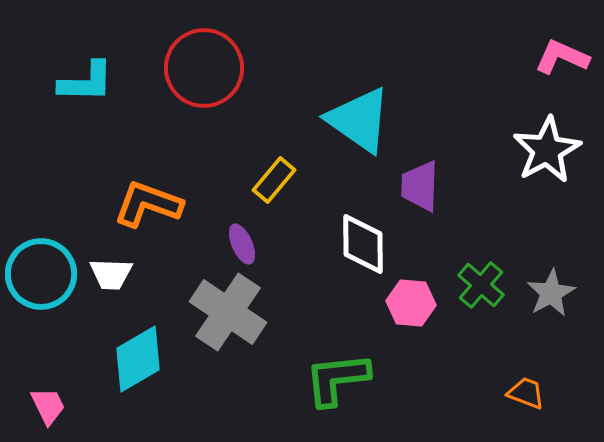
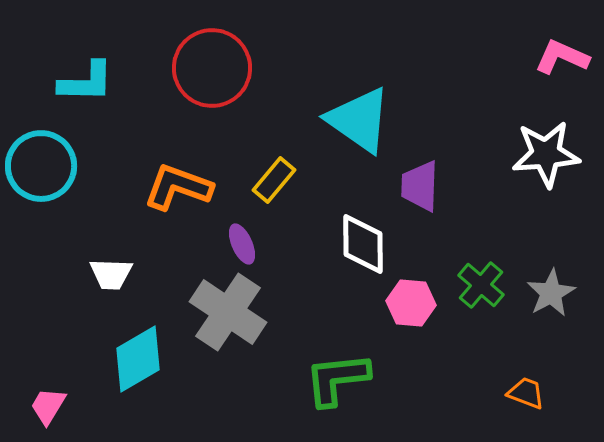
red circle: moved 8 px right
white star: moved 1 px left, 4 px down; rotated 24 degrees clockwise
orange L-shape: moved 30 px right, 17 px up
cyan circle: moved 108 px up
pink trapezoid: rotated 123 degrees counterclockwise
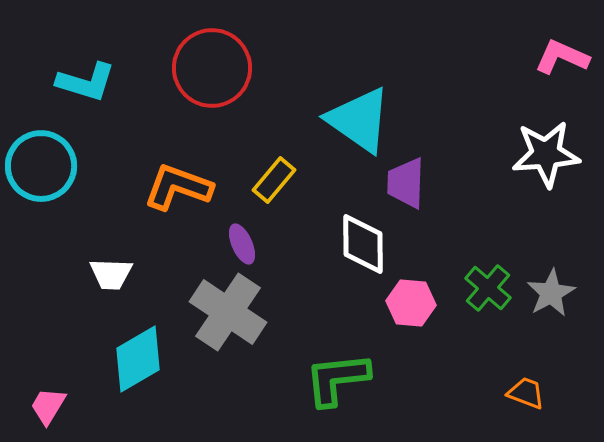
cyan L-shape: rotated 16 degrees clockwise
purple trapezoid: moved 14 px left, 3 px up
green cross: moved 7 px right, 3 px down
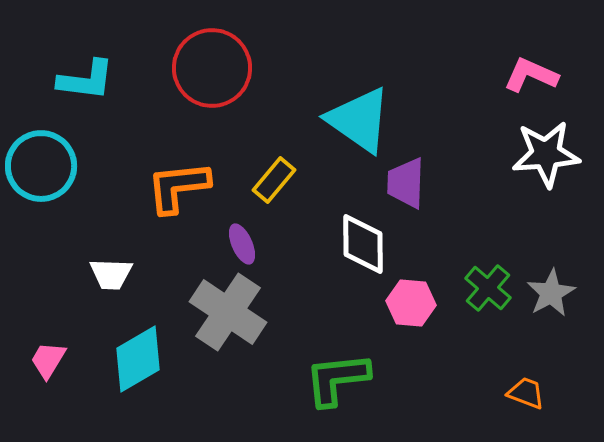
pink L-shape: moved 31 px left, 18 px down
cyan L-shape: moved 2 px up; rotated 10 degrees counterclockwise
orange L-shape: rotated 26 degrees counterclockwise
pink trapezoid: moved 46 px up
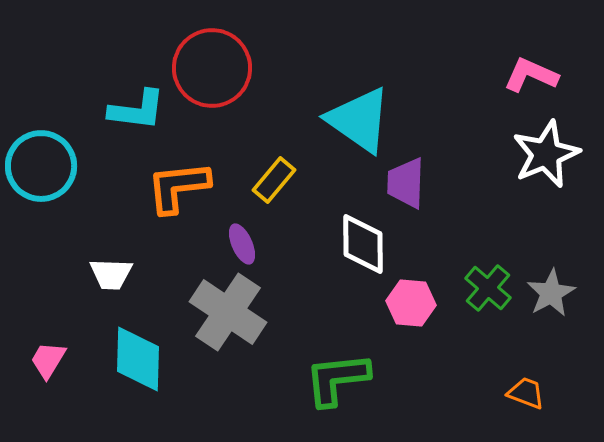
cyan L-shape: moved 51 px right, 30 px down
white star: rotated 18 degrees counterclockwise
cyan diamond: rotated 58 degrees counterclockwise
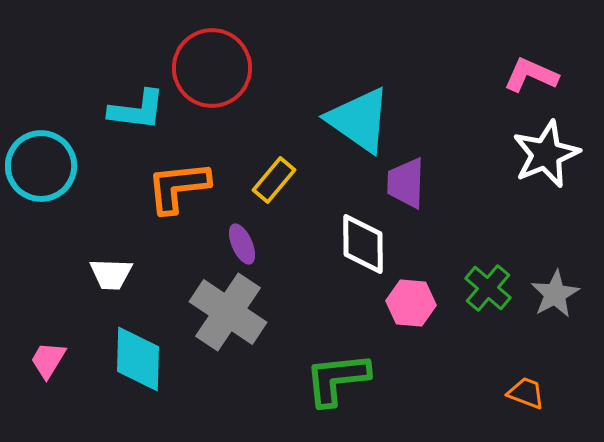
gray star: moved 4 px right, 1 px down
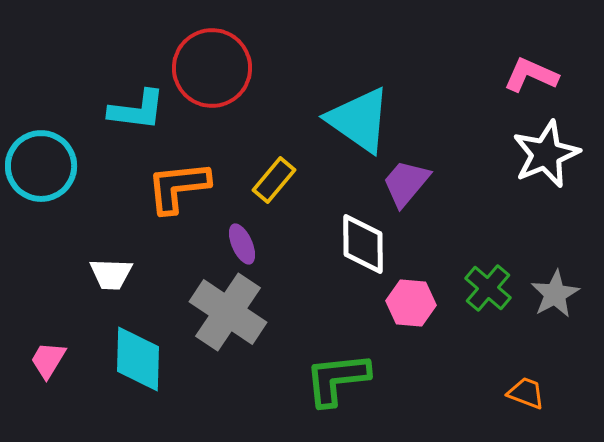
purple trapezoid: rotated 38 degrees clockwise
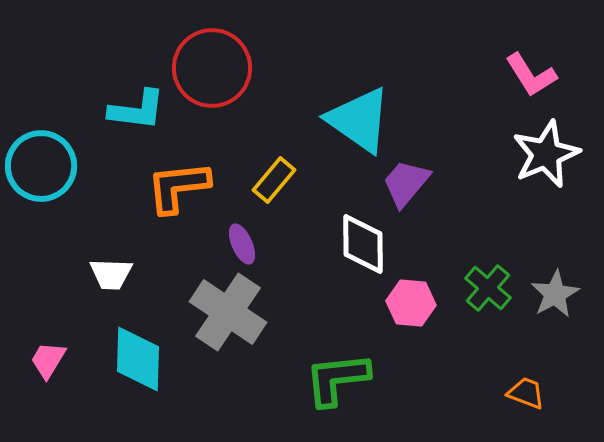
pink L-shape: rotated 146 degrees counterclockwise
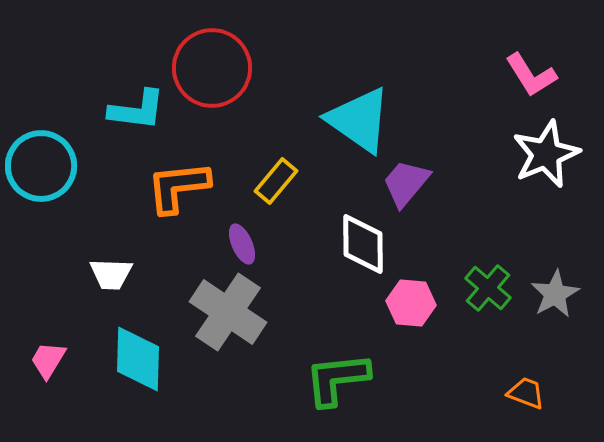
yellow rectangle: moved 2 px right, 1 px down
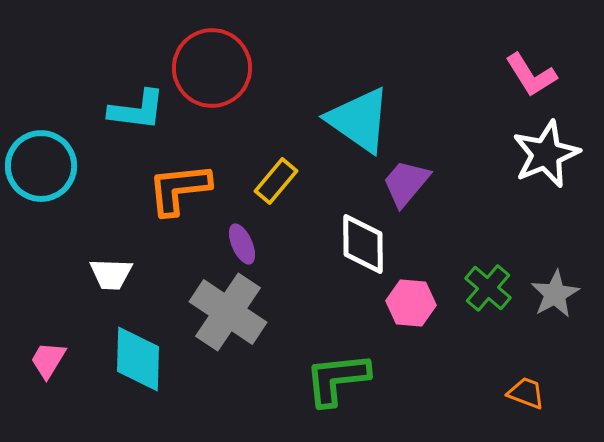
orange L-shape: moved 1 px right, 2 px down
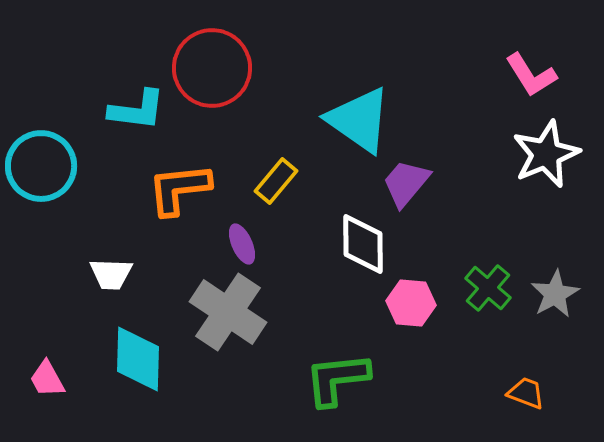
pink trapezoid: moved 1 px left, 19 px down; rotated 60 degrees counterclockwise
